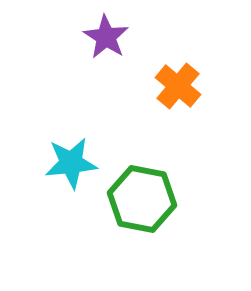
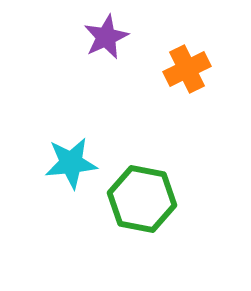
purple star: rotated 15 degrees clockwise
orange cross: moved 9 px right, 17 px up; rotated 24 degrees clockwise
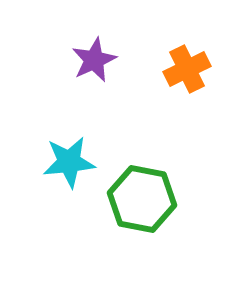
purple star: moved 12 px left, 23 px down
cyan star: moved 2 px left, 1 px up
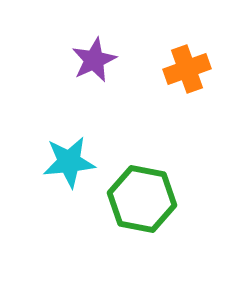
orange cross: rotated 6 degrees clockwise
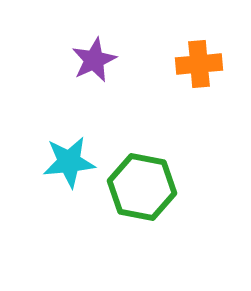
orange cross: moved 12 px right, 5 px up; rotated 15 degrees clockwise
green hexagon: moved 12 px up
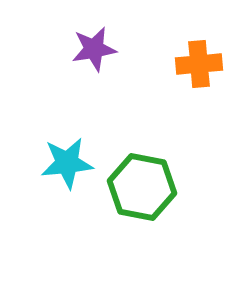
purple star: moved 11 px up; rotated 15 degrees clockwise
cyan star: moved 2 px left, 1 px down
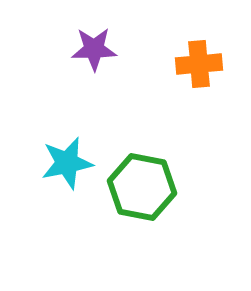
purple star: rotated 9 degrees clockwise
cyan star: rotated 6 degrees counterclockwise
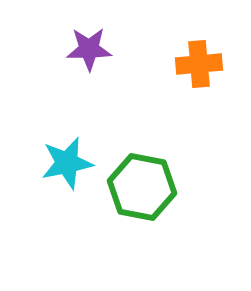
purple star: moved 5 px left
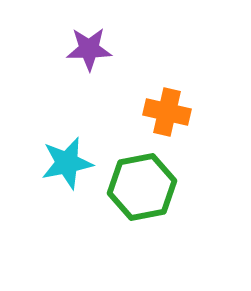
orange cross: moved 32 px left, 48 px down; rotated 18 degrees clockwise
green hexagon: rotated 22 degrees counterclockwise
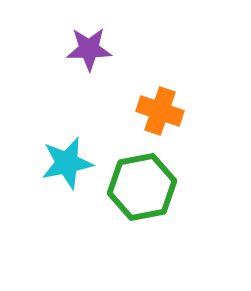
orange cross: moved 7 px left, 1 px up; rotated 6 degrees clockwise
